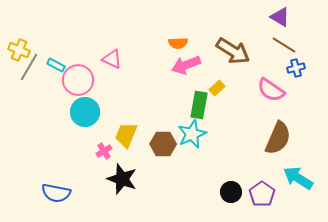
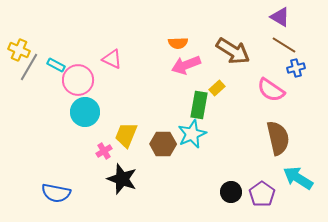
brown semicircle: rotated 36 degrees counterclockwise
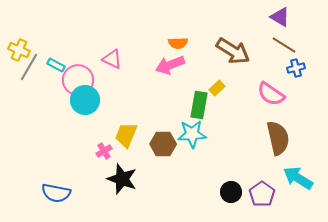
pink arrow: moved 16 px left
pink semicircle: moved 4 px down
cyan circle: moved 12 px up
cyan star: rotated 20 degrees clockwise
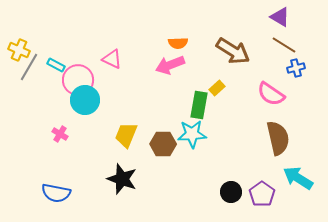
pink cross: moved 44 px left, 17 px up; rotated 28 degrees counterclockwise
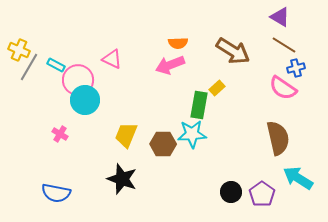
pink semicircle: moved 12 px right, 6 px up
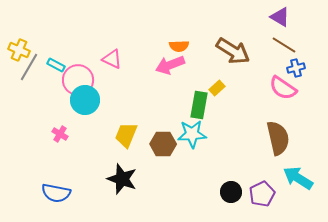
orange semicircle: moved 1 px right, 3 px down
purple pentagon: rotated 10 degrees clockwise
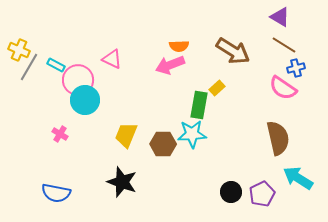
black star: moved 3 px down
